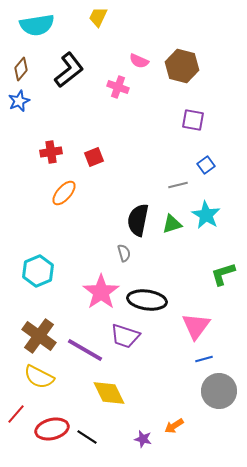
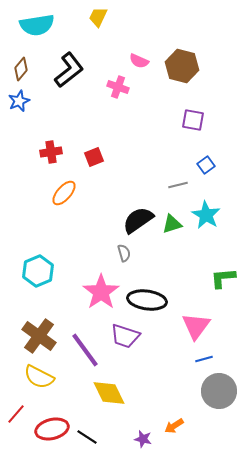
black semicircle: rotated 44 degrees clockwise
green L-shape: moved 4 px down; rotated 12 degrees clockwise
purple line: rotated 24 degrees clockwise
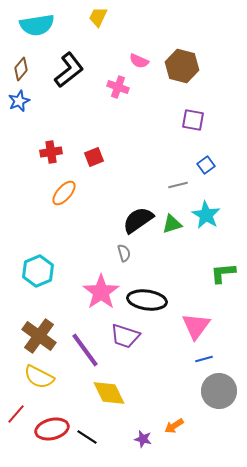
green L-shape: moved 5 px up
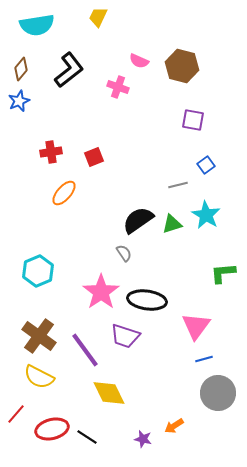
gray semicircle: rotated 18 degrees counterclockwise
gray circle: moved 1 px left, 2 px down
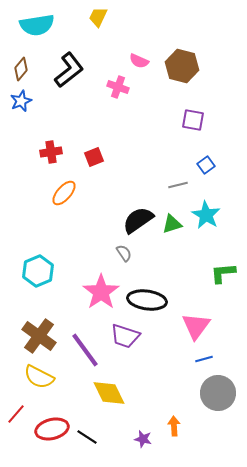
blue star: moved 2 px right
orange arrow: rotated 120 degrees clockwise
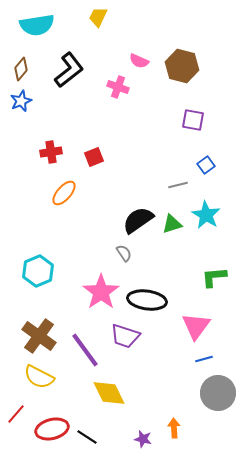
green L-shape: moved 9 px left, 4 px down
orange arrow: moved 2 px down
